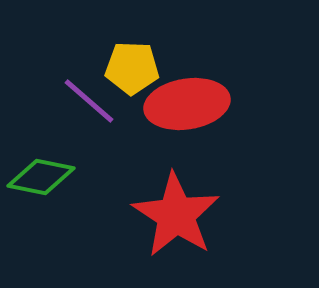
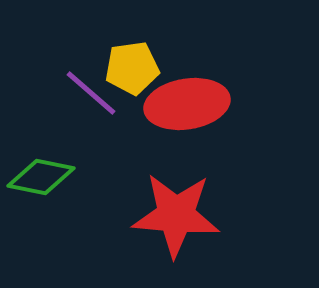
yellow pentagon: rotated 10 degrees counterclockwise
purple line: moved 2 px right, 8 px up
red star: rotated 28 degrees counterclockwise
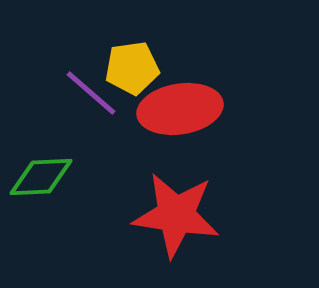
red ellipse: moved 7 px left, 5 px down
green diamond: rotated 14 degrees counterclockwise
red star: rotated 4 degrees clockwise
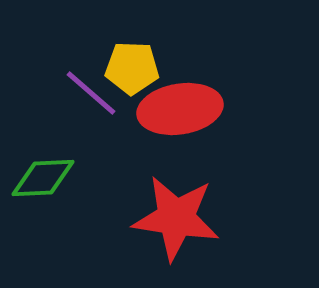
yellow pentagon: rotated 10 degrees clockwise
green diamond: moved 2 px right, 1 px down
red star: moved 3 px down
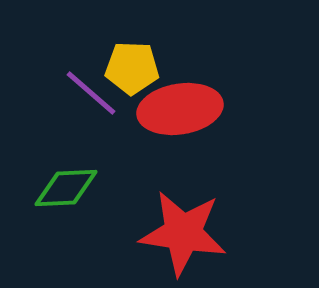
green diamond: moved 23 px right, 10 px down
red star: moved 7 px right, 15 px down
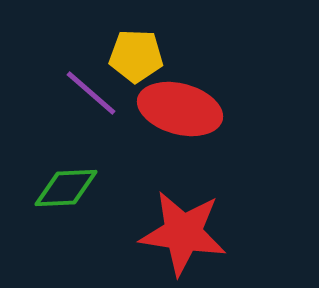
yellow pentagon: moved 4 px right, 12 px up
red ellipse: rotated 24 degrees clockwise
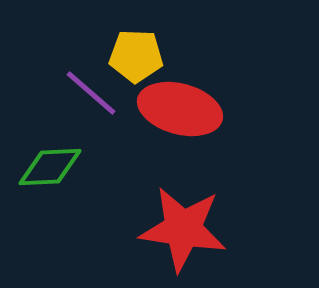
green diamond: moved 16 px left, 21 px up
red star: moved 4 px up
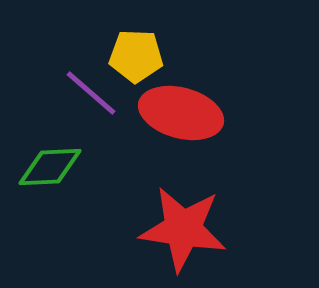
red ellipse: moved 1 px right, 4 px down
